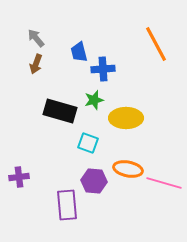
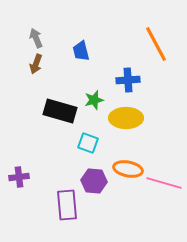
gray arrow: rotated 18 degrees clockwise
blue trapezoid: moved 2 px right, 1 px up
blue cross: moved 25 px right, 11 px down
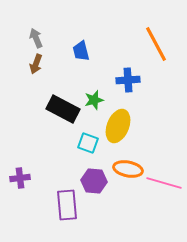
black rectangle: moved 3 px right, 2 px up; rotated 12 degrees clockwise
yellow ellipse: moved 8 px left, 8 px down; rotated 68 degrees counterclockwise
purple cross: moved 1 px right, 1 px down
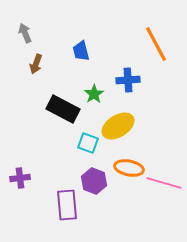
gray arrow: moved 11 px left, 5 px up
green star: moved 6 px up; rotated 18 degrees counterclockwise
yellow ellipse: rotated 36 degrees clockwise
orange ellipse: moved 1 px right, 1 px up
purple hexagon: rotated 15 degrees clockwise
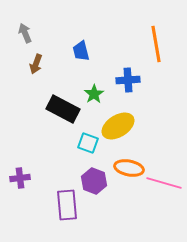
orange line: rotated 18 degrees clockwise
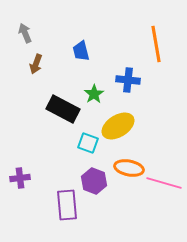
blue cross: rotated 10 degrees clockwise
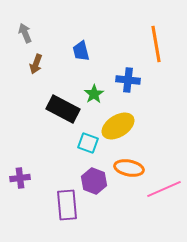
pink line: moved 6 px down; rotated 40 degrees counterclockwise
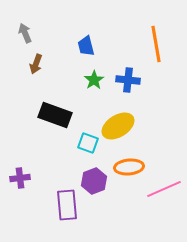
blue trapezoid: moved 5 px right, 5 px up
green star: moved 14 px up
black rectangle: moved 8 px left, 6 px down; rotated 8 degrees counterclockwise
orange ellipse: moved 1 px up; rotated 16 degrees counterclockwise
purple hexagon: rotated 20 degrees clockwise
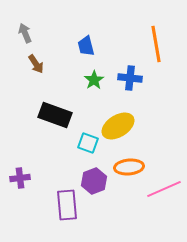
brown arrow: rotated 54 degrees counterclockwise
blue cross: moved 2 px right, 2 px up
